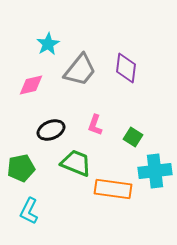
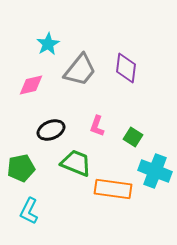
pink L-shape: moved 2 px right, 1 px down
cyan cross: rotated 28 degrees clockwise
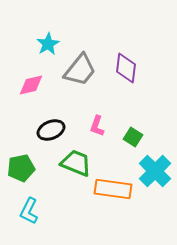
cyan cross: rotated 24 degrees clockwise
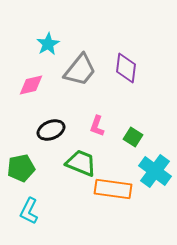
green trapezoid: moved 5 px right
cyan cross: rotated 8 degrees counterclockwise
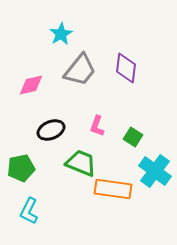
cyan star: moved 13 px right, 10 px up
